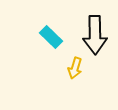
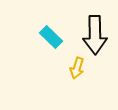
yellow arrow: moved 2 px right
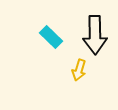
yellow arrow: moved 2 px right, 2 px down
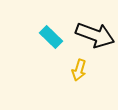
black arrow: rotated 69 degrees counterclockwise
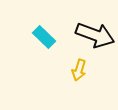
cyan rectangle: moved 7 px left
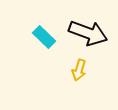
black arrow: moved 7 px left, 2 px up
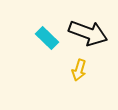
cyan rectangle: moved 3 px right, 1 px down
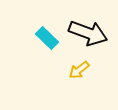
yellow arrow: rotated 35 degrees clockwise
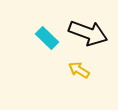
yellow arrow: rotated 70 degrees clockwise
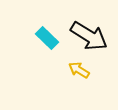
black arrow: moved 1 px right, 3 px down; rotated 12 degrees clockwise
